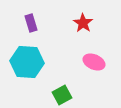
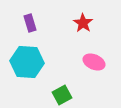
purple rectangle: moved 1 px left
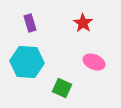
green square: moved 7 px up; rotated 36 degrees counterclockwise
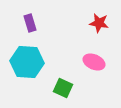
red star: moved 16 px right; rotated 24 degrees counterclockwise
green square: moved 1 px right
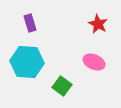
red star: moved 1 px left, 1 px down; rotated 18 degrees clockwise
green square: moved 1 px left, 2 px up; rotated 12 degrees clockwise
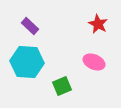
purple rectangle: moved 3 px down; rotated 30 degrees counterclockwise
green square: rotated 30 degrees clockwise
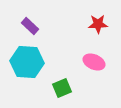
red star: rotated 30 degrees counterclockwise
green square: moved 2 px down
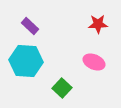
cyan hexagon: moved 1 px left, 1 px up
green square: rotated 24 degrees counterclockwise
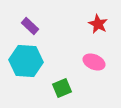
red star: rotated 30 degrees clockwise
green square: rotated 24 degrees clockwise
